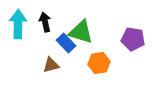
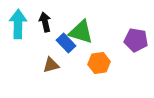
purple pentagon: moved 3 px right, 1 px down
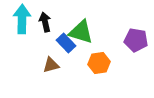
cyan arrow: moved 4 px right, 5 px up
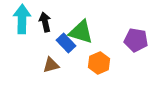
orange hexagon: rotated 15 degrees counterclockwise
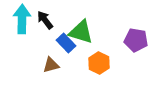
black arrow: moved 2 px up; rotated 24 degrees counterclockwise
orange hexagon: rotated 10 degrees counterclockwise
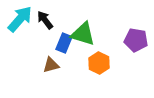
cyan arrow: moved 2 px left; rotated 40 degrees clockwise
green triangle: moved 2 px right, 2 px down
blue rectangle: moved 2 px left; rotated 66 degrees clockwise
